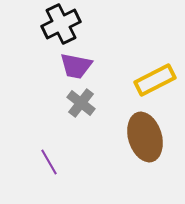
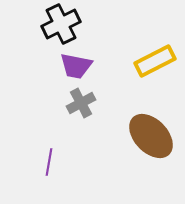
yellow rectangle: moved 19 px up
gray cross: rotated 24 degrees clockwise
brown ellipse: moved 6 px right, 1 px up; rotated 27 degrees counterclockwise
purple line: rotated 40 degrees clockwise
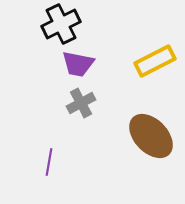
purple trapezoid: moved 2 px right, 2 px up
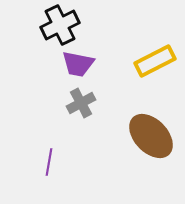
black cross: moved 1 px left, 1 px down
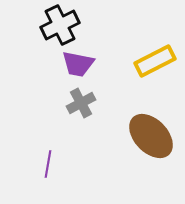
purple line: moved 1 px left, 2 px down
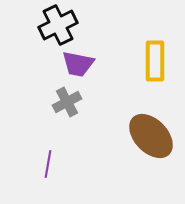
black cross: moved 2 px left
yellow rectangle: rotated 63 degrees counterclockwise
gray cross: moved 14 px left, 1 px up
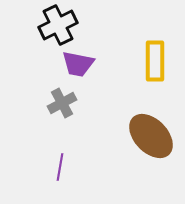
gray cross: moved 5 px left, 1 px down
purple line: moved 12 px right, 3 px down
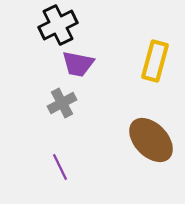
yellow rectangle: rotated 15 degrees clockwise
brown ellipse: moved 4 px down
purple line: rotated 36 degrees counterclockwise
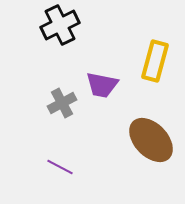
black cross: moved 2 px right
purple trapezoid: moved 24 px right, 21 px down
purple line: rotated 36 degrees counterclockwise
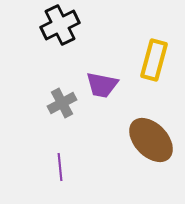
yellow rectangle: moved 1 px left, 1 px up
purple line: rotated 56 degrees clockwise
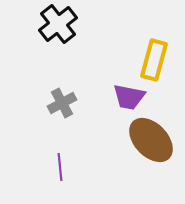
black cross: moved 2 px left, 1 px up; rotated 12 degrees counterclockwise
purple trapezoid: moved 27 px right, 12 px down
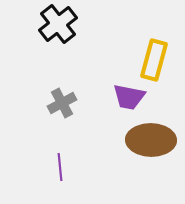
brown ellipse: rotated 45 degrees counterclockwise
